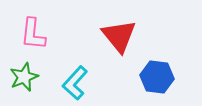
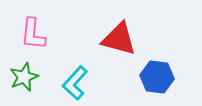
red triangle: moved 3 px down; rotated 36 degrees counterclockwise
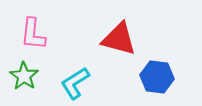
green star: moved 1 px up; rotated 16 degrees counterclockwise
cyan L-shape: rotated 16 degrees clockwise
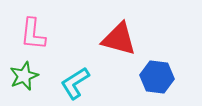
green star: rotated 16 degrees clockwise
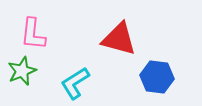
green star: moved 2 px left, 5 px up
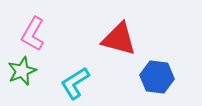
pink L-shape: rotated 24 degrees clockwise
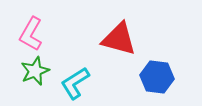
pink L-shape: moved 2 px left
green star: moved 13 px right
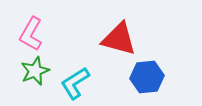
blue hexagon: moved 10 px left; rotated 12 degrees counterclockwise
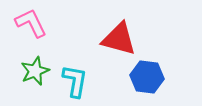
pink L-shape: moved 11 px up; rotated 124 degrees clockwise
blue hexagon: rotated 12 degrees clockwise
cyan L-shape: moved 2 px up; rotated 132 degrees clockwise
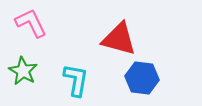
green star: moved 12 px left; rotated 20 degrees counterclockwise
blue hexagon: moved 5 px left, 1 px down
cyan L-shape: moved 1 px right, 1 px up
